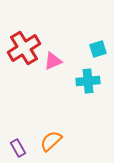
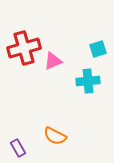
red cross: rotated 16 degrees clockwise
orange semicircle: moved 4 px right, 5 px up; rotated 110 degrees counterclockwise
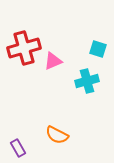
cyan square: rotated 36 degrees clockwise
cyan cross: moved 1 px left; rotated 10 degrees counterclockwise
orange semicircle: moved 2 px right, 1 px up
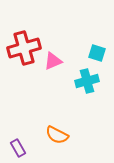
cyan square: moved 1 px left, 4 px down
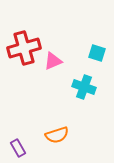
cyan cross: moved 3 px left, 6 px down; rotated 35 degrees clockwise
orange semicircle: rotated 45 degrees counterclockwise
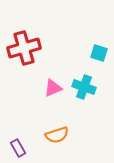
cyan square: moved 2 px right
pink triangle: moved 27 px down
